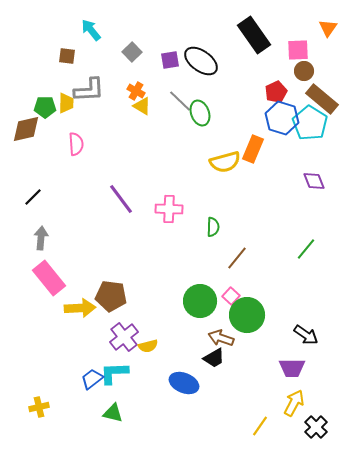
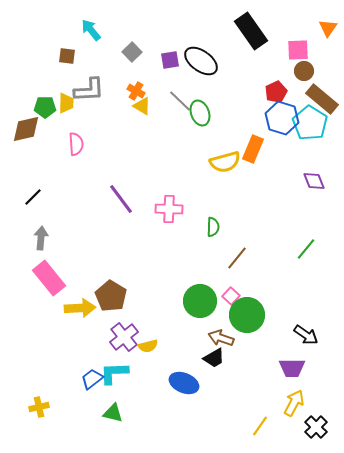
black rectangle at (254, 35): moved 3 px left, 4 px up
brown pentagon at (111, 296): rotated 24 degrees clockwise
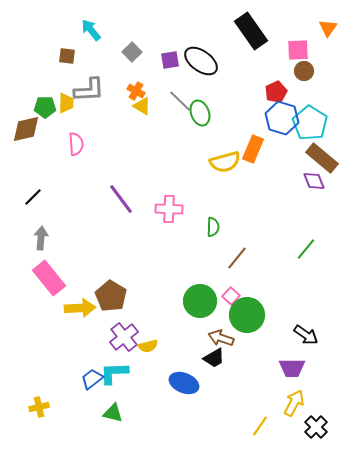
brown rectangle at (322, 99): moved 59 px down
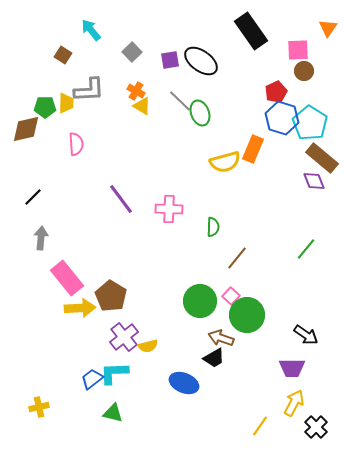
brown square at (67, 56): moved 4 px left, 1 px up; rotated 24 degrees clockwise
pink rectangle at (49, 278): moved 18 px right
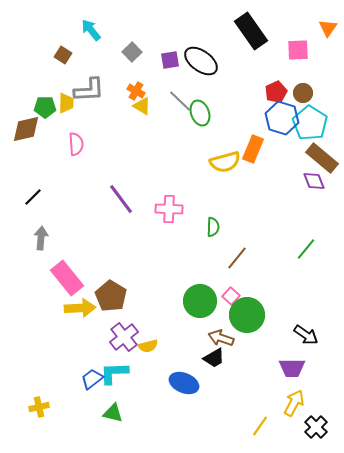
brown circle at (304, 71): moved 1 px left, 22 px down
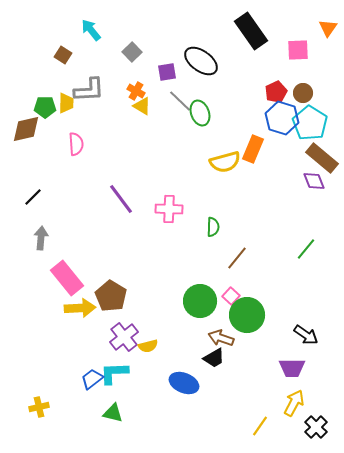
purple square at (170, 60): moved 3 px left, 12 px down
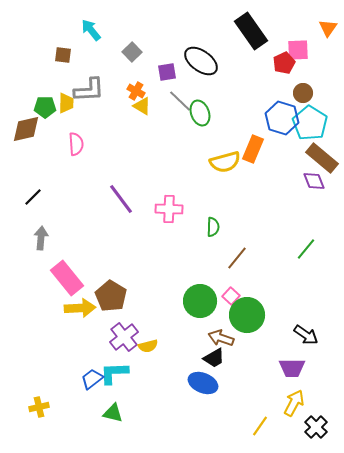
brown square at (63, 55): rotated 24 degrees counterclockwise
red pentagon at (276, 92): moved 8 px right, 29 px up
blue ellipse at (184, 383): moved 19 px right
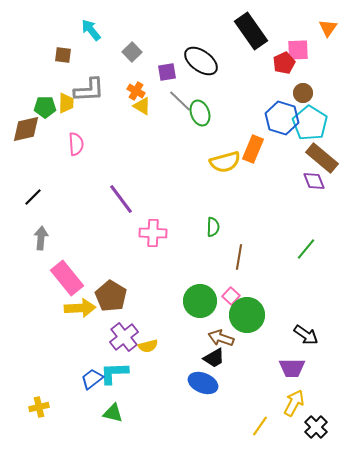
pink cross at (169, 209): moved 16 px left, 24 px down
brown line at (237, 258): moved 2 px right, 1 px up; rotated 30 degrees counterclockwise
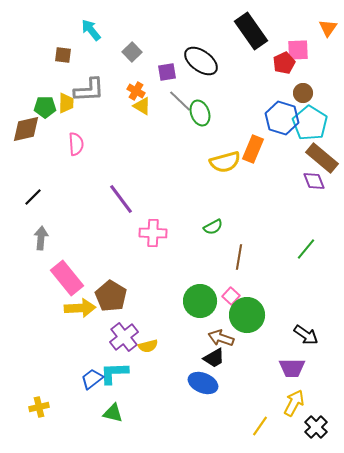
green semicircle at (213, 227): rotated 60 degrees clockwise
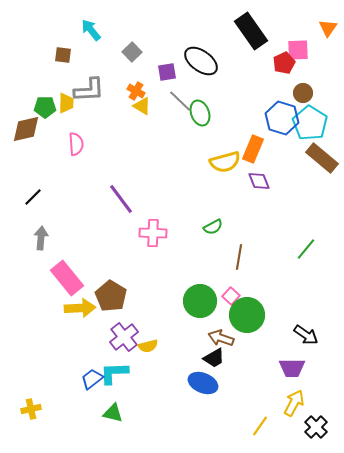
purple diamond at (314, 181): moved 55 px left
yellow cross at (39, 407): moved 8 px left, 2 px down
